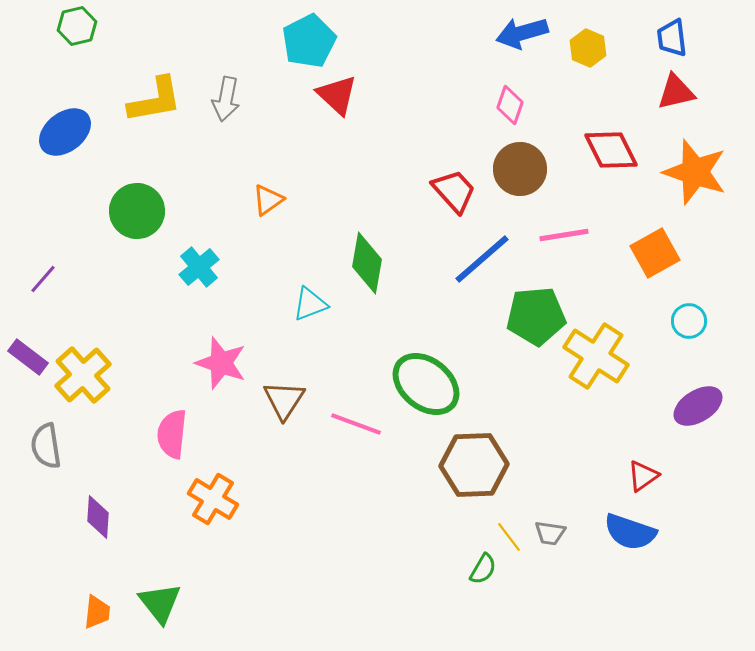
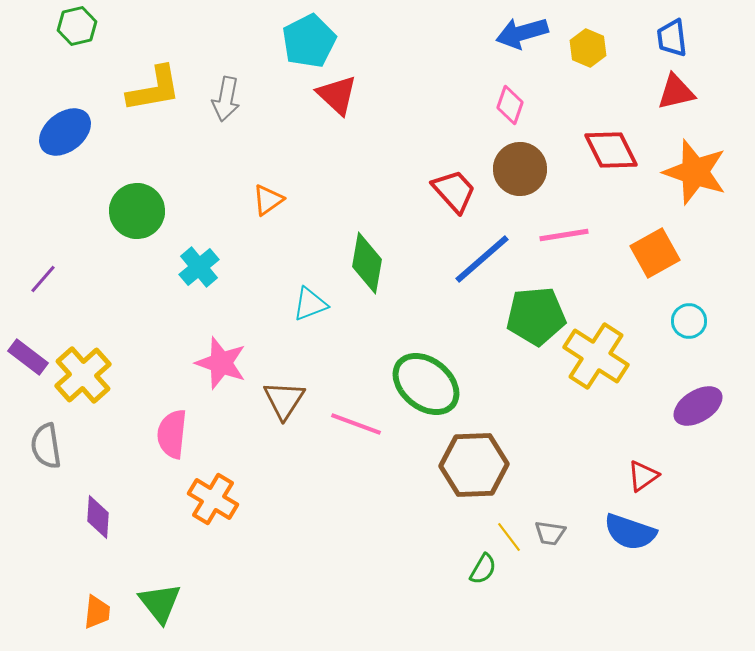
yellow L-shape at (155, 100): moved 1 px left, 11 px up
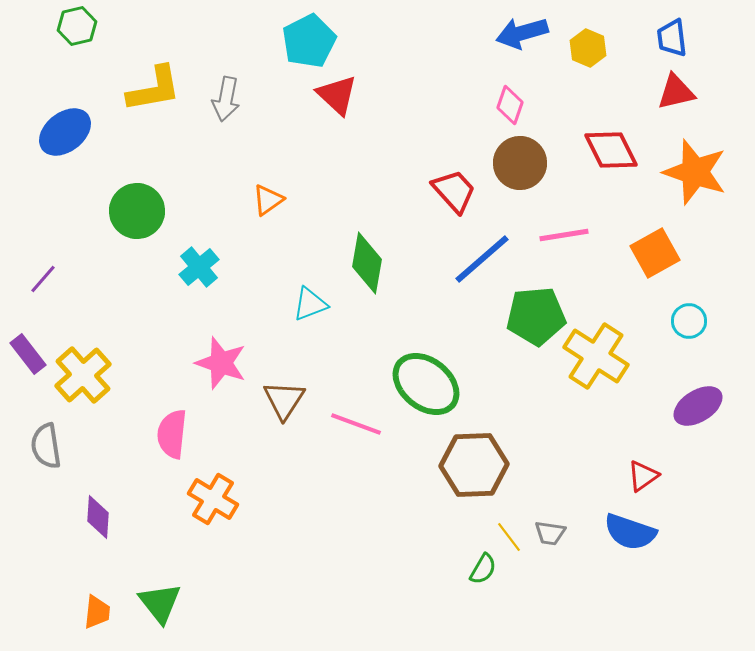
brown circle at (520, 169): moved 6 px up
purple rectangle at (28, 357): moved 3 px up; rotated 15 degrees clockwise
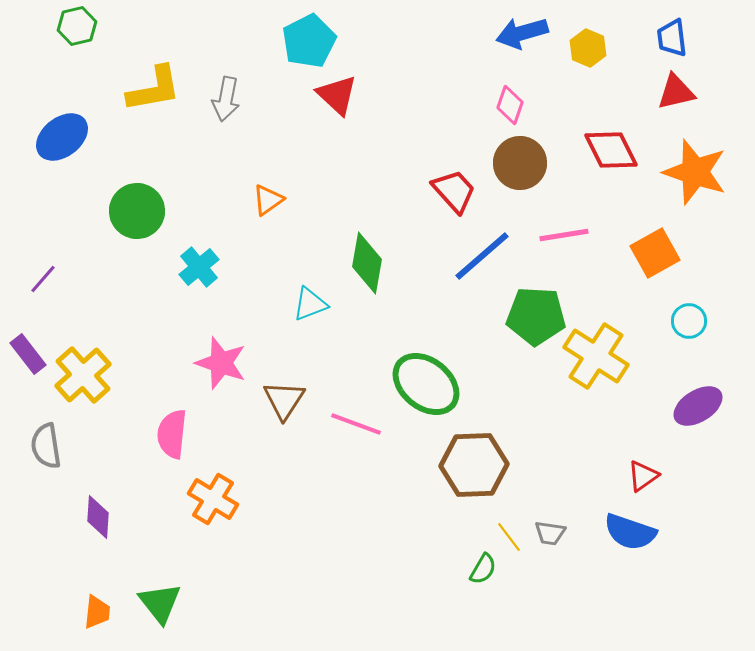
blue ellipse at (65, 132): moved 3 px left, 5 px down
blue line at (482, 259): moved 3 px up
green pentagon at (536, 316): rotated 8 degrees clockwise
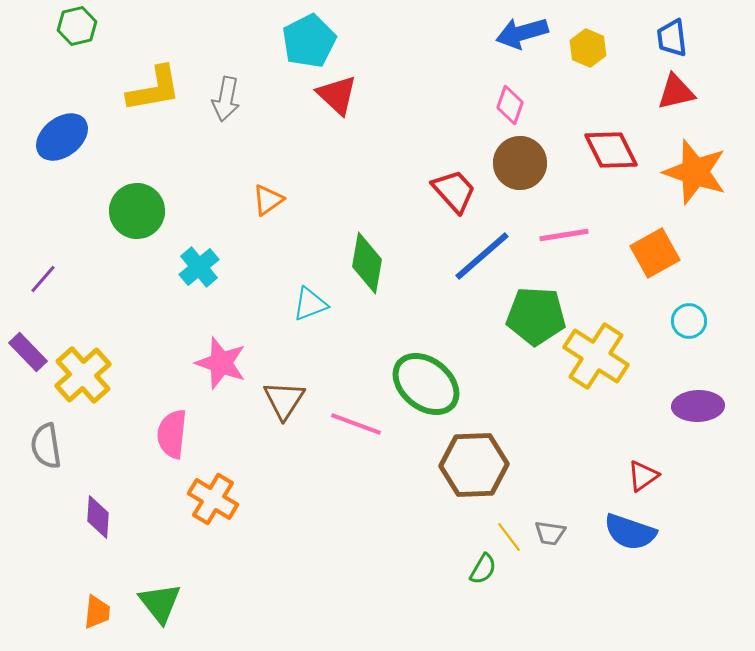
purple rectangle at (28, 354): moved 2 px up; rotated 6 degrees counterclockwise
purple ellipse at (698, 406): rotated 30 degrees clockwise
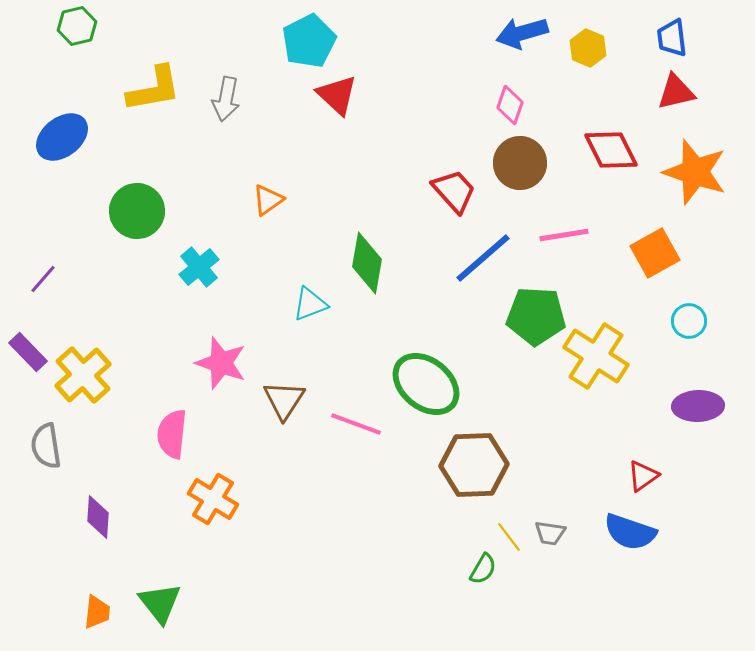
blue line at (482, 256): moved 1 px right, 2 px down
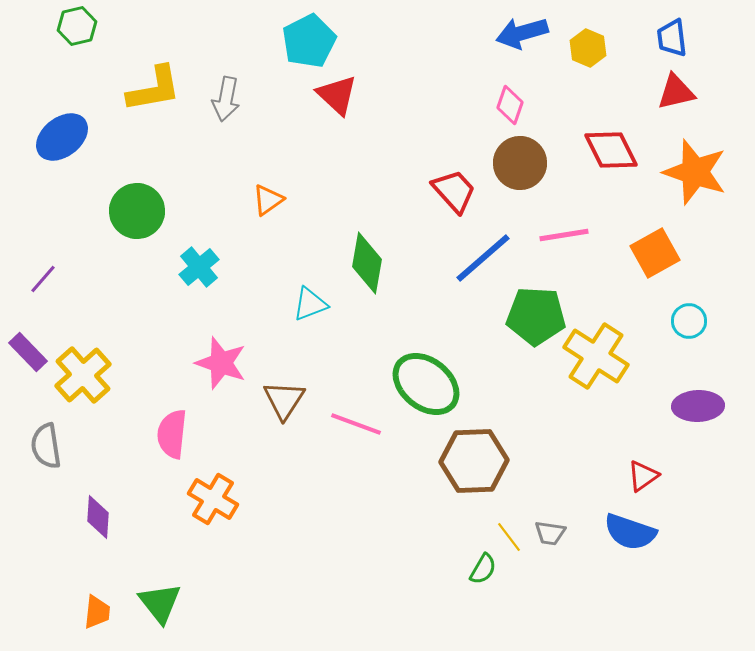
brown hexagon at (474, 465): moved 4 px up
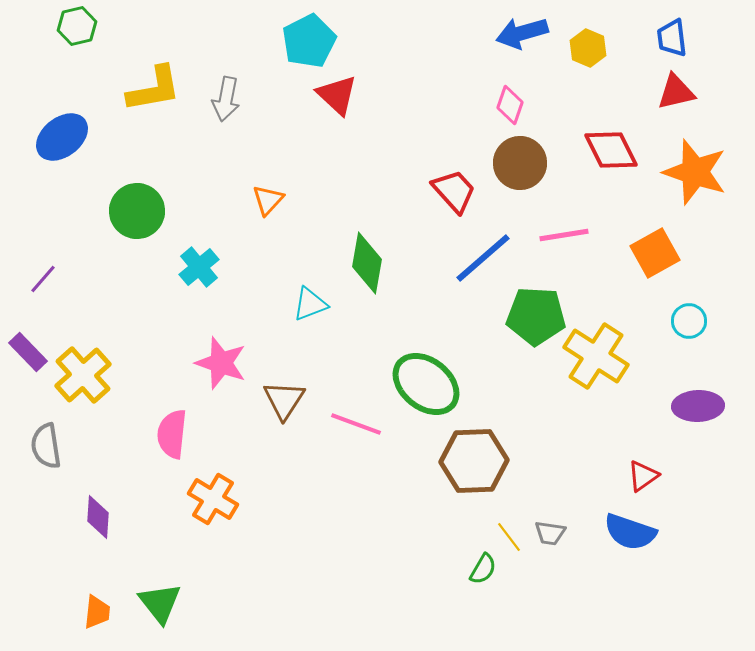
orange triangle at (268, 200): rotated 12 degrees counterclockwise
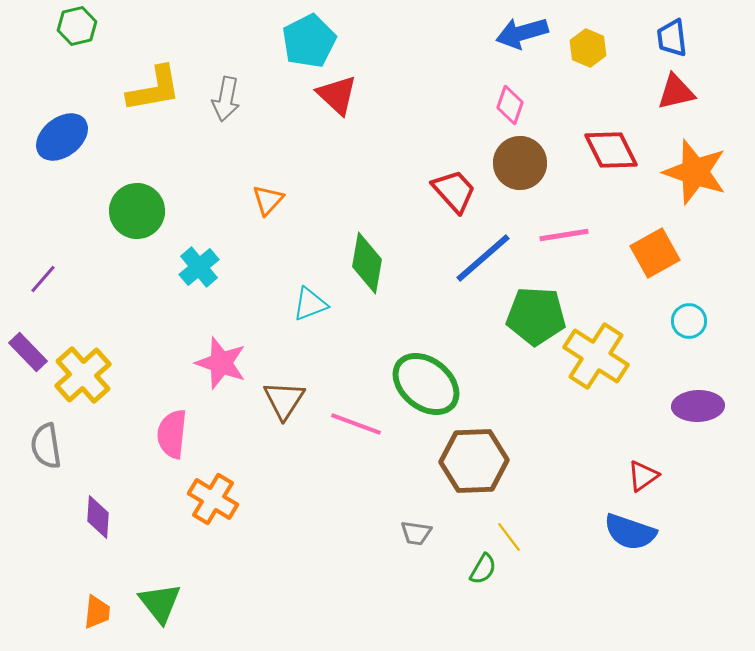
gray trapezoid at (550, 533): moved 134 px left
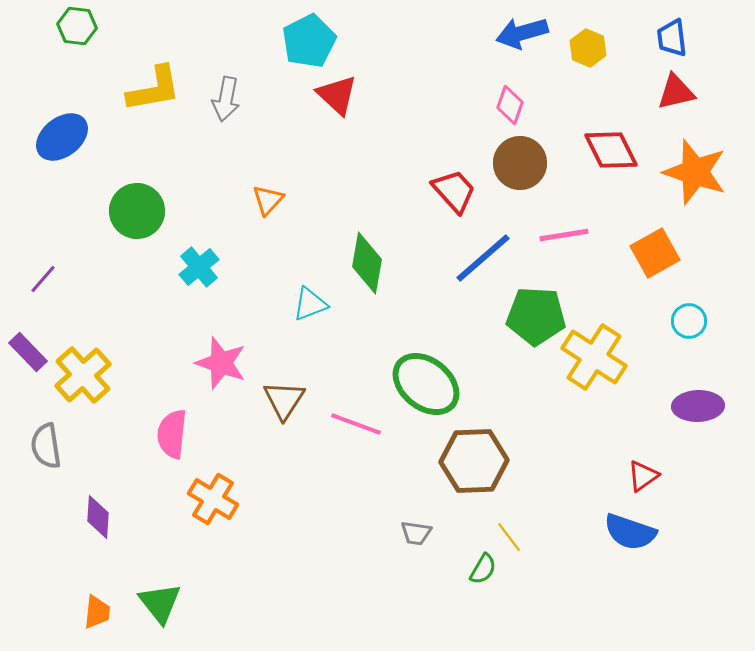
green hexagon at (77, 26): rotated 21 degrees clockwise
yellow cross at (596, 356): moved 2 px left, 1 px down
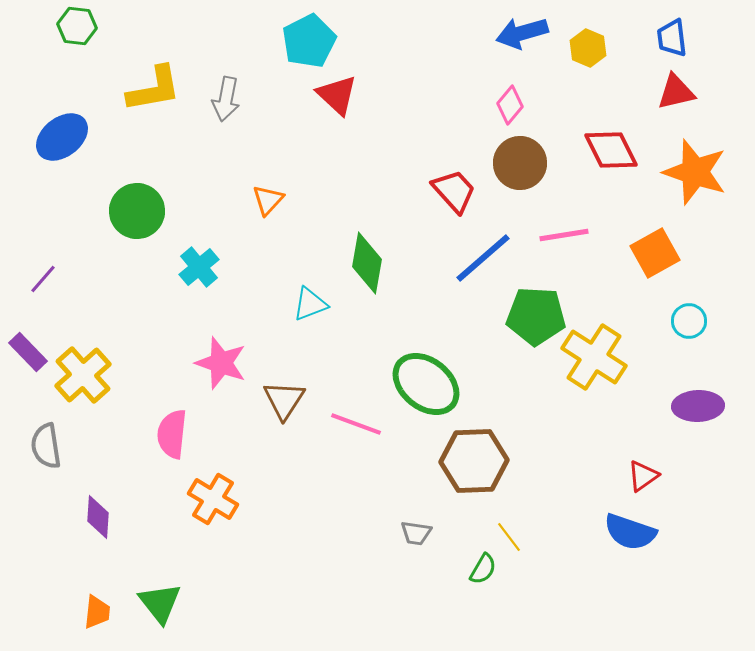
pink diamond at (510, 105): rotated 21 degrees clockwise
